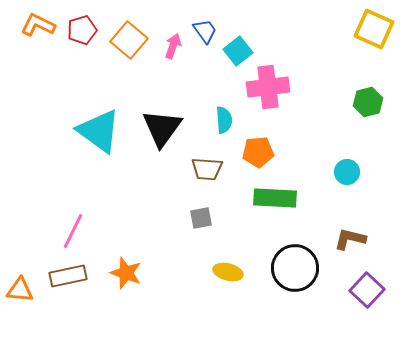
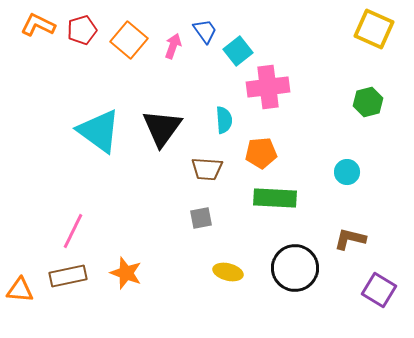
orange pentagon: moved 3 px right, 1 px down
purple square: moved 12 px right; rotated 12 degrees counterclockwise
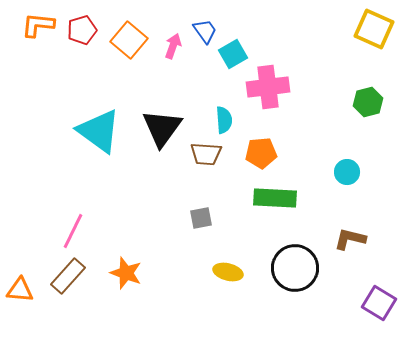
orange L-shape: rotated 20 degrees counterclockwise
cyan square: moved 5 px left, 3 px down; rotated 8 degrees clockwise
brown trapezoid: moved 1 px left, 15 px up
brown rectangle: rotated 36 degrees counterclockwise
purple square: moved 13 px down
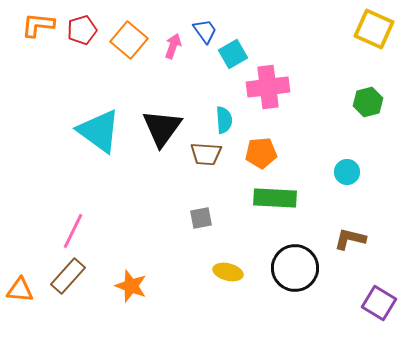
orange star: moved 5 px right, 13 px down
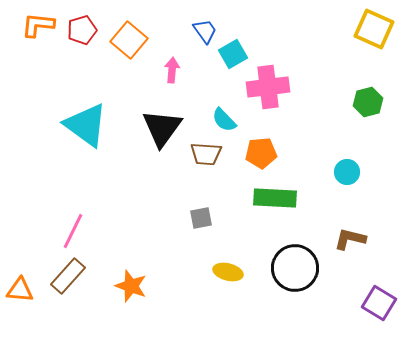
pink arrow: moved 1 px left, 24 px down; rotated 15 degrees counterclockwise
cyan semicircle: rotated 140 degrees clockwise
cyan triangle: moved 13 px left, 6 px up
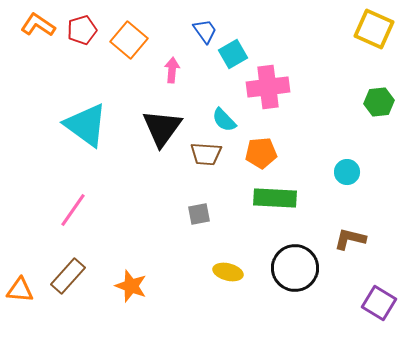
orange L-shape: rotated 28 degrees clockwise
green hexagon: moved 11 px right; rotated 8 degrees clockwise
gray square: moved 2 px left, 4 px up
pink line: moved 21 px up; rotated 9 degrees clockwise
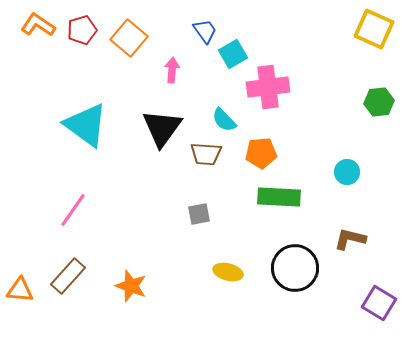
orange square: moved 2 px up
green rectangle: moved 4 px right, 1 px up
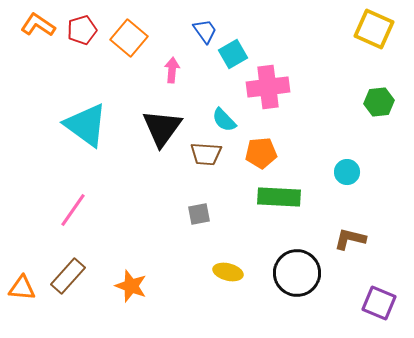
black circle: moved 2 px right, 5 px down
orange triangle: moved 2 px right, 2 px up
purple square: rotated 8 degrees counterclockwise
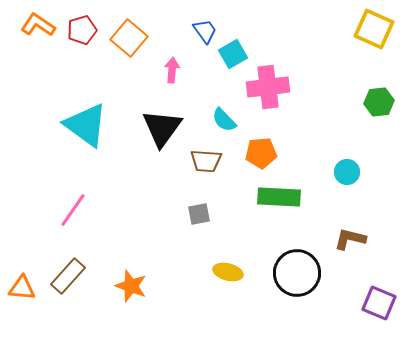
brown trapezoid: moved 7 px down
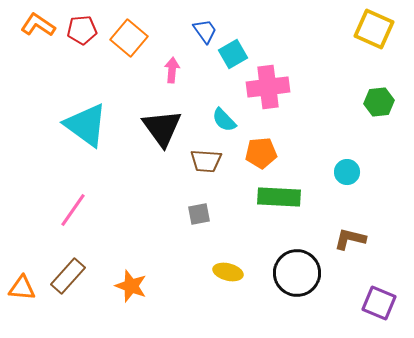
red pentagon: rotated 12 degrees clockwise
black triangle: rotated 12 degrees counterclockwise
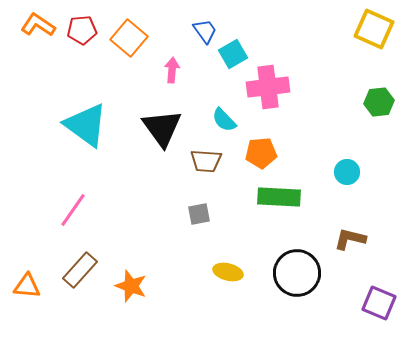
brown rectangle: moved 12 px right, 6 px up
orange triangle: moved 5 px right, 2 px up
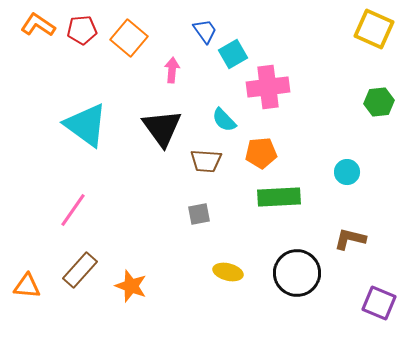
green rectangle: rotated 6 degrees counterclockwise
